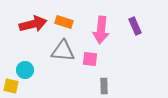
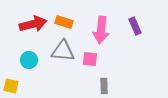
cyan circle: moved 4 px right, 10 px up
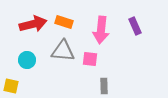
cyan circle: moved 2 px left
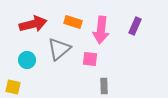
orange rectangle: moved 9 px right
purple rectangle: rotated 48 degrees clockwise
gray triangle: moved 4 px left, 2 px up; rotated 45 degrees counterclockwise
yellow square: moved 2 px right, 1 px down
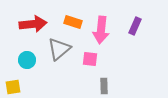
red arrow: rotated 8 degrees clockwise
yellow square: rotated 21 degrees counterclockwise
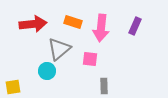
pink arrow: moved 2 px up
cyan circle: moved 20 px right, 11 px down
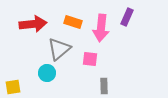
purple rectangle: moved 8 px left, 9 px up
cyan circle: moved 2 px down
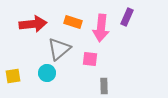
yellow square: moved 11 px up
